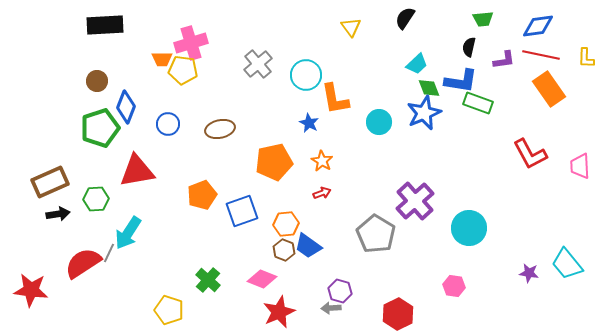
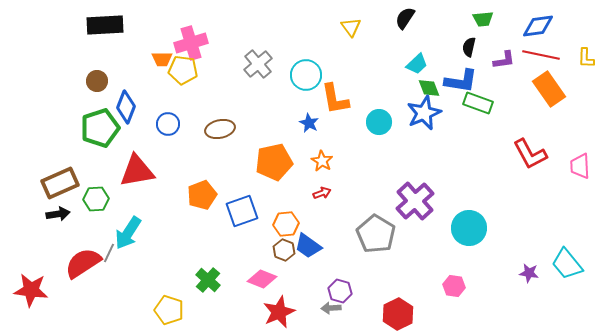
brown rectangle at (50, 182): moved 10 px right, 1 px down
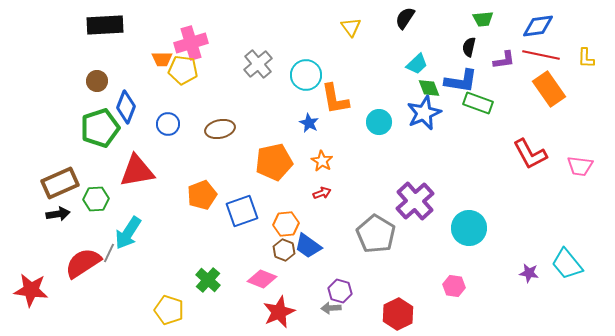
pink trapezoid at (580, 166): rotated 80 degrees counterclockwise
